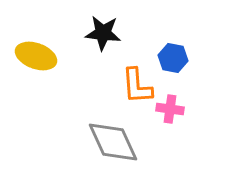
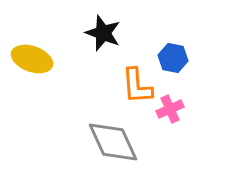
black star: rotated 15 degrees clockwise
yellow ellipse: moved 4 px left, 3 px down
pink cross: rotated 32 degrees counterclockwise
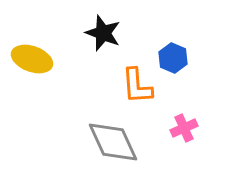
blue hexagon: rotated 12 degrees clockwise
pink cross: moved 14 px right, 19 px down
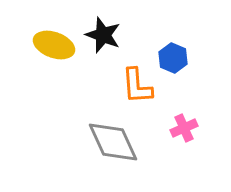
black star: moved 2 px down
yellow ellipse: moved 22 px right, 14 px up
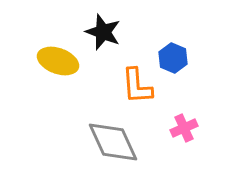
black star: moved 3 px up
yellow ellipse: moved 4 px right, 16 px down
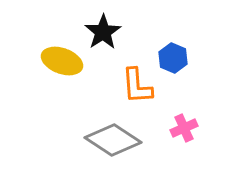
black star: rotated 18 degrees clockwise
yellow ellipse: moved 4 px right
gray diamond: moved 2 px up; rotated 32 degrees counterclockwise
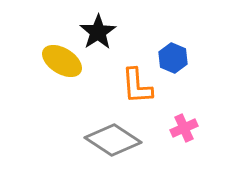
black star: moved 5 px left
yellow ellipse: rotated 12 degrees clockwise
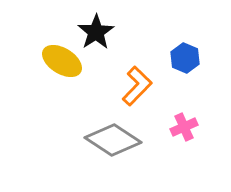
black star: moved 2 px left
blue hexagon: moved 12 px right
orange L-shape: rotated 132 degrees counterclockwise
pink cross: moved 1 px up
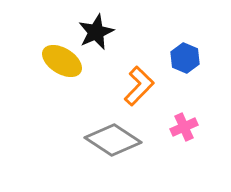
black star: rotated 9 degrees clockwise
orange L-shape: moved 2 px right
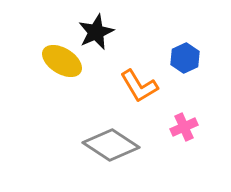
blue hexagon: rotated 12 degrees clockwise
orange L-shape: rotated 105 degrees clockwise
gray diamond: moved 2 px left, 5 px down
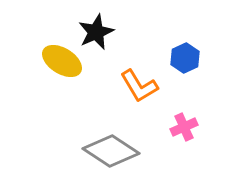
gray diamond: moved 6 px down
